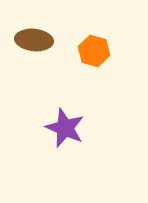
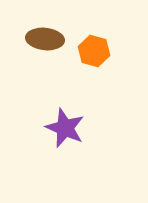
brown ellipse: moved 11 px right, 1 px up
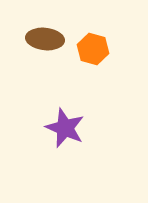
orange hexagon: moved 1 px left, 2 px up
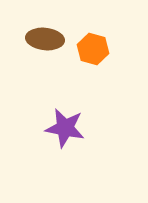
purple star: rotated 12 degrees counterclockwise
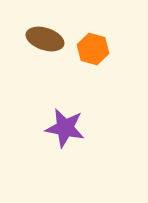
brown ellipse: rotated 12 degrees clockwise
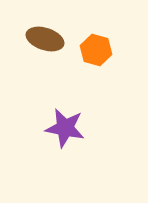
orange hexagon: moved 3 px right, 1 px down
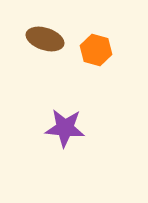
purple star: rotated 6 degrees counterclockwise
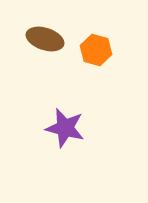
purple star: rotated 9 degrees clockwise
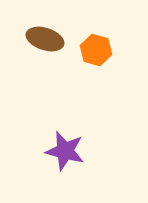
purple star: moved 23 px down
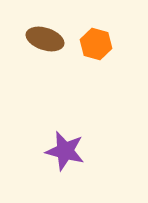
orange hexagon: moved 6 px up
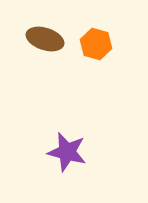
purple star: moved 2 px right, 1 px down
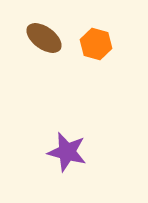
brown ellipse: moved 1 px left, 1 px up; rotated 18 degrees clockwise
